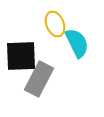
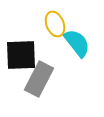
cyan semicircle: rotated 12 degrees counterclockwise
black square: moved 1 px up
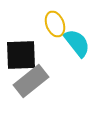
gray rectangle: moved 8 px left, 2 px down; rotated 24 degrees clockwise
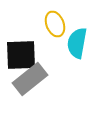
cyan semicircle: rotated 132 degrees counterclockwise
gray rectangle: moved 1 px left, 2 px up
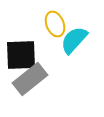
cyan semicircle: moved 3 px left, 3 px up; rotated 32 degrees clockwise
